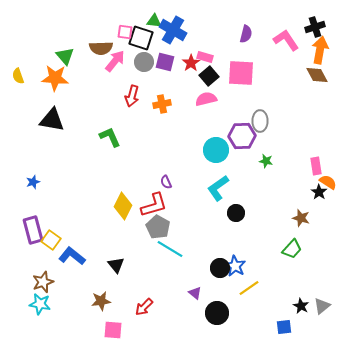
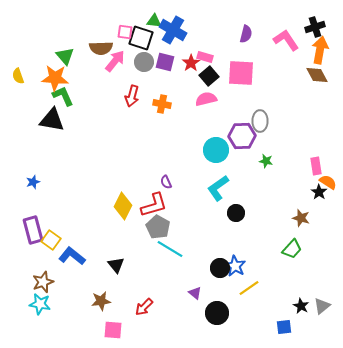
orange cross at (162, 104): rotated 24 degrees clockwise
green L-shape at (110, 137): moved 47 px left, 41 px up
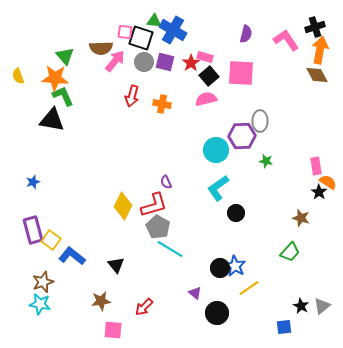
green trapezoid at (292, 249): moved 2 px left, 3 px down
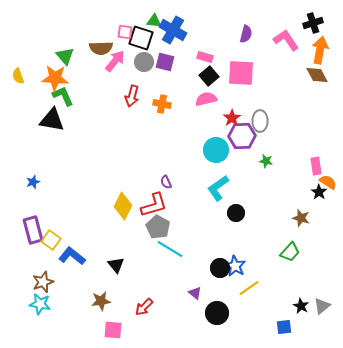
black cross at (315, 27): moved 2 px left, 4 px up
red star at (191, 63): moved 41 px right, 55 px down
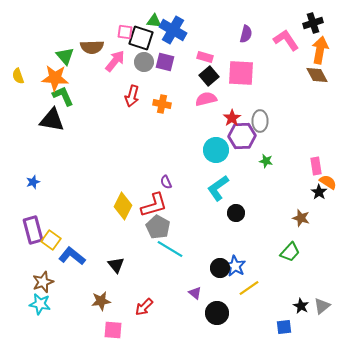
brown semicircle at (101, 48): moved 9 px left, 1 px up
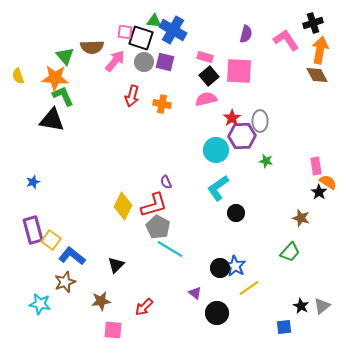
pink square at (241, 73): moved 2 px left, 2 px up
black triangle at (116, 265): rotated 24 degrees clockwise
brown star at (43, 282): moved 22 px right
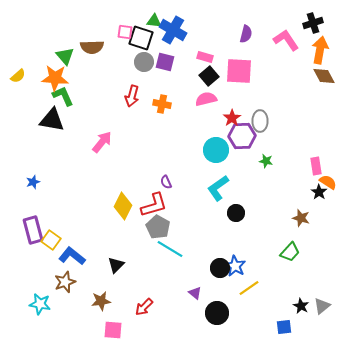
pink arrow at (115, 61): moved 13 px left, 81 px down
brown diamond at (317, 75): moved 7 px right, 1 px down
yellow semicircle at (18, 76): rotated 112 degrees counterclockwise
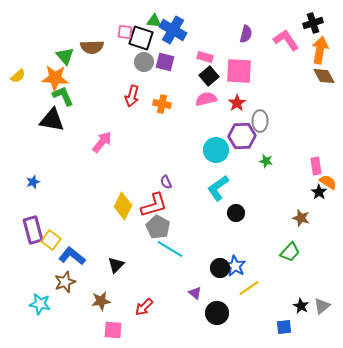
red star at (232, 118): moved 5 px right, 15 px up
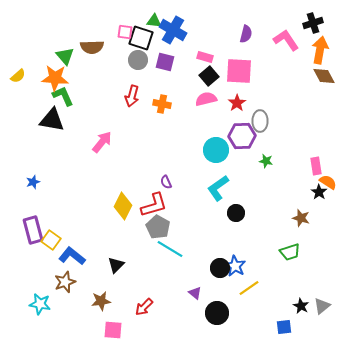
gray circle at (144, 62): moved 6 px left, 2 px up
green trapezoid at (290, 252): rotated 30 degrees clockwise
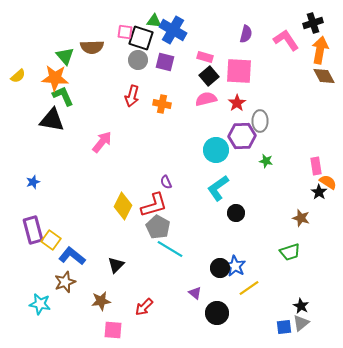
gray triangle at (322, 306): moved 21 px left, 17 px down
